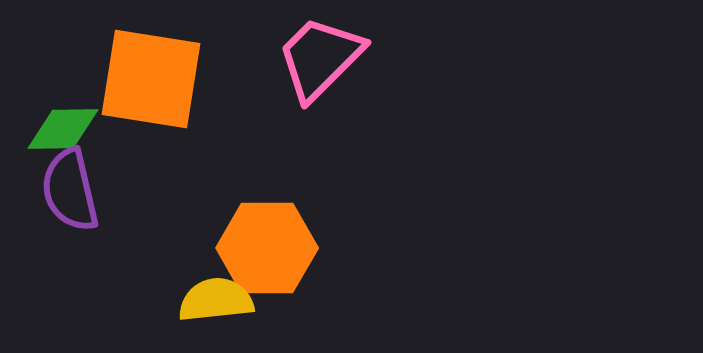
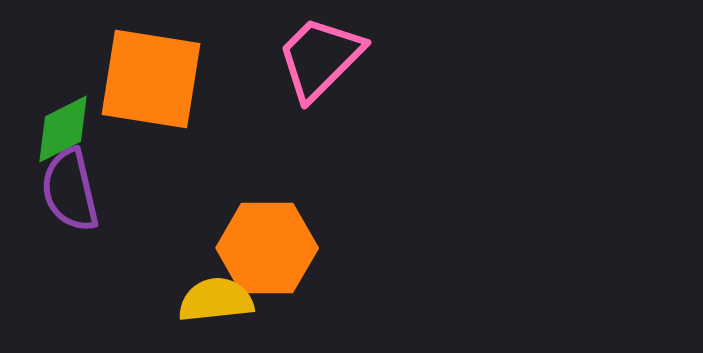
green diamond: rotated 26 degrees counterclockwise
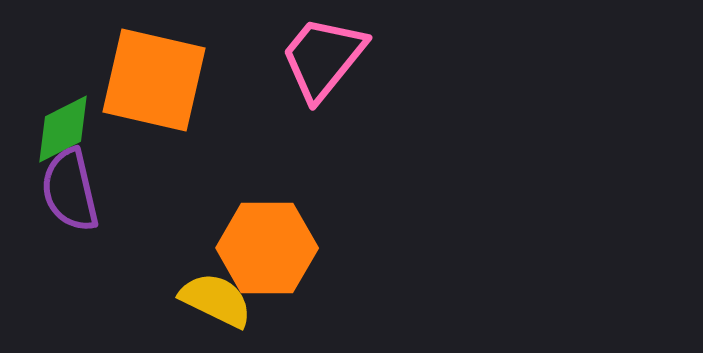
pink trapezoid: moved 3 px right; rotated 6 degrees counterclockwise
orange square: moved 3 px right, 1 px down; rotated 4 degrees clockwise
yellow semicircle: rotated 32 degrees clockwise
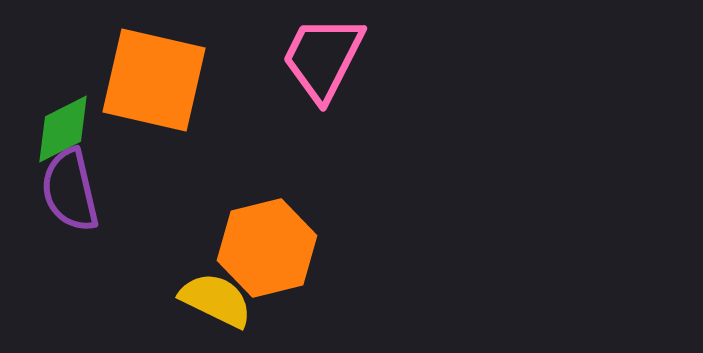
pink trapezoid: rotated 12 degrees counterclockwise
orange hexagon: rotated 14 degrees counterclockwise
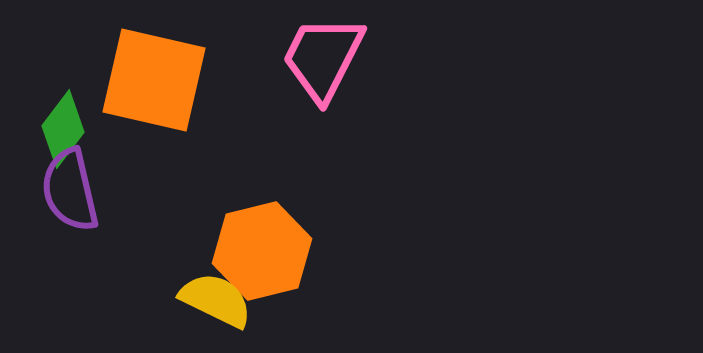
green diamond: rotated 26 degrees counterclockwise
orange hexagon: moved 5 px left, 3 px down
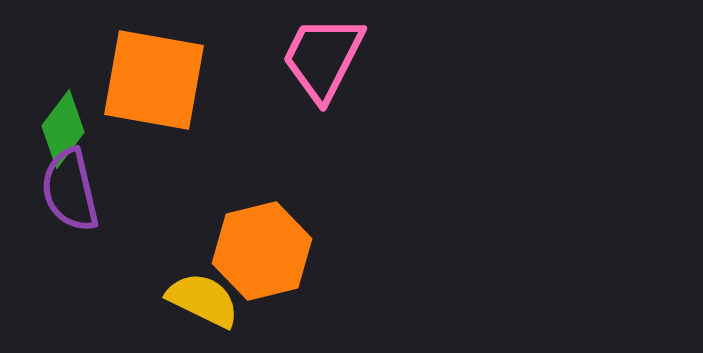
orange square: rotated 3 degrees counterclockwise
yellow semicircle: moved 13 px left
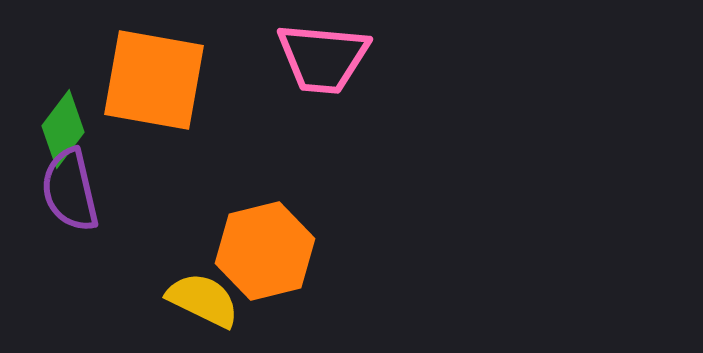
pink trapezoid: rotated 112 degrees counterclockwise
orange hexagon: moved 3 px right
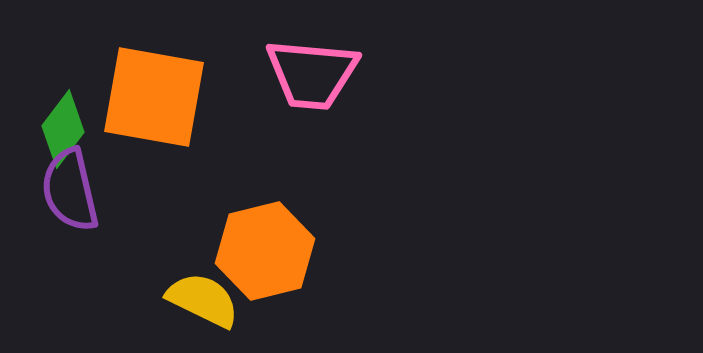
pink trapezoid: moved 11 px left, 16 px down
orange square: moved 17 px down
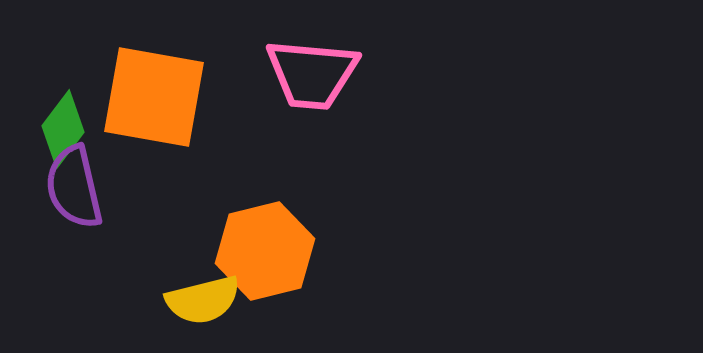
purple semicircle: moved 4 px right, 3 px up
yellow semicircle: rotated 140 degrees clockwise
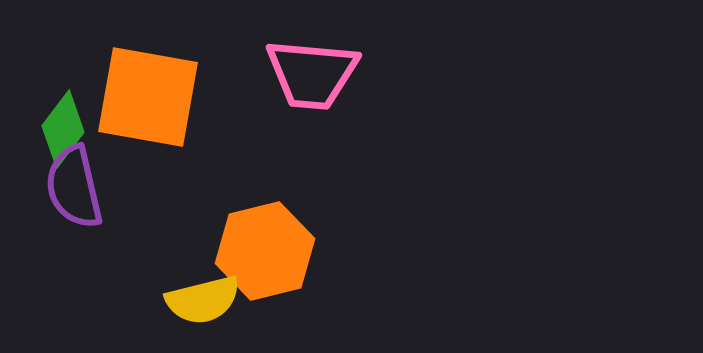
orange square: moved 6 px left
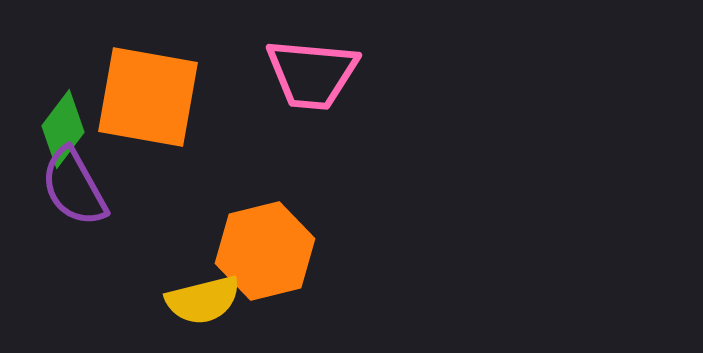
purple semicircle: rotated 16 degrees counterclockwise
